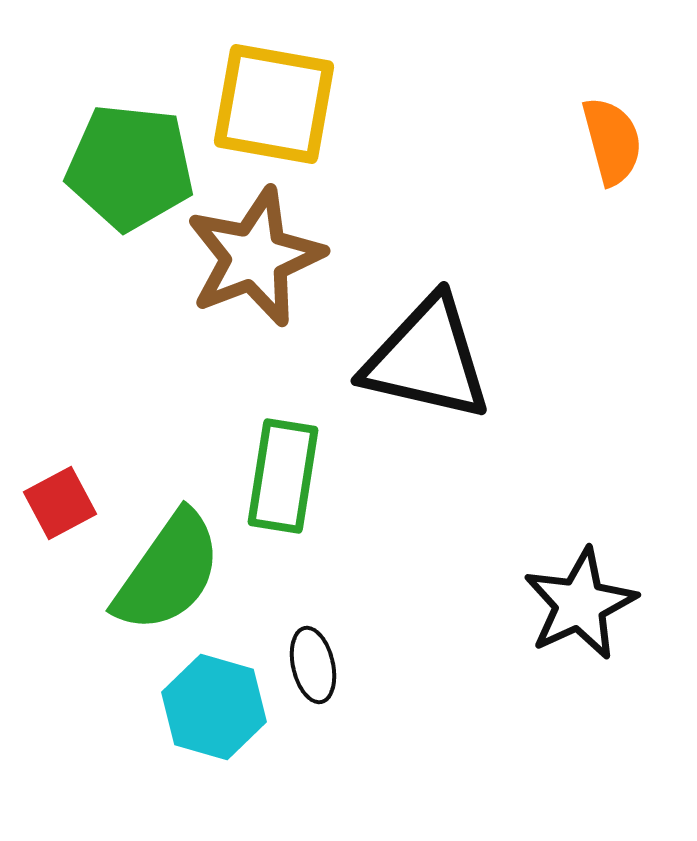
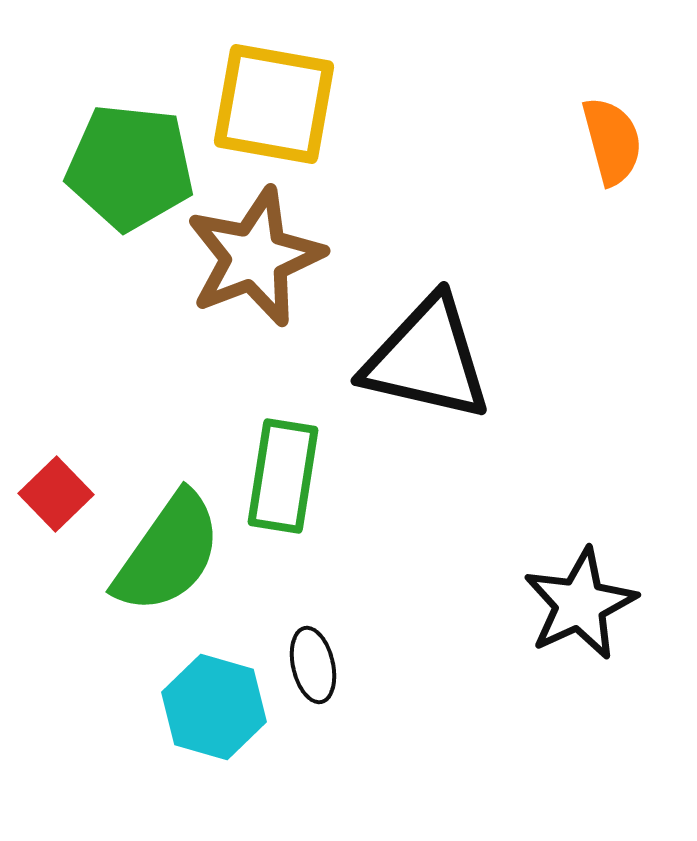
red square: moved 4 px left, 9 px up; rotated 16 degrees counterclockwise
green semicircle: moved 19 px up
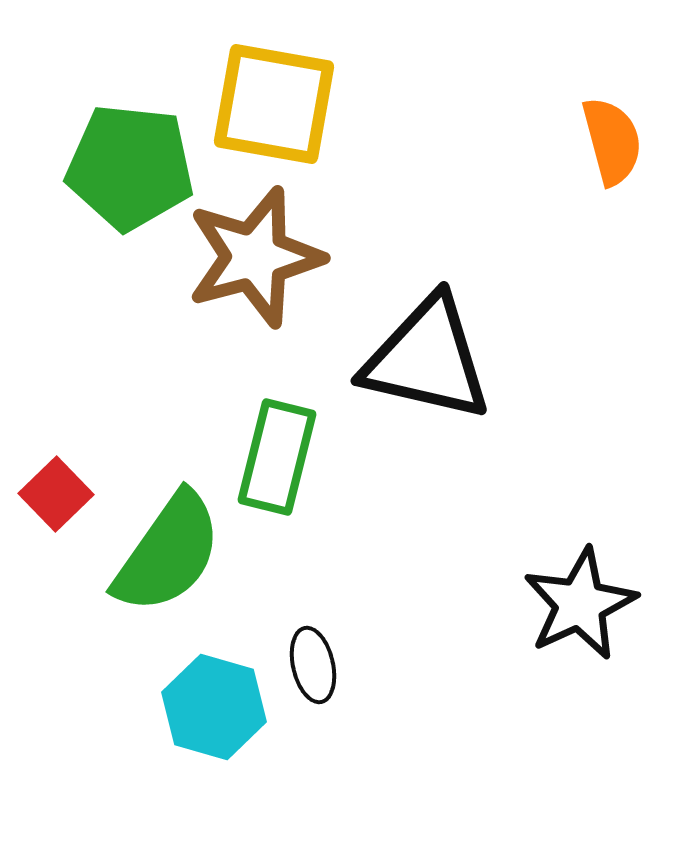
brown star: rotated 6 degrees clockwise
green rectangle: moved 6 px left, 19 px up; rotated 5 degrees clockwise
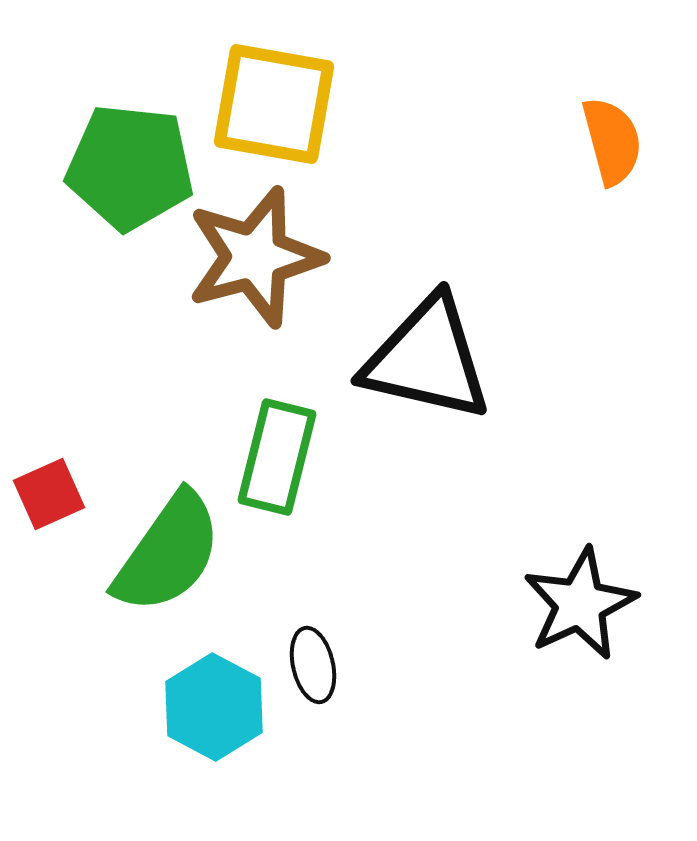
red square: moved 7 px left; rotated 20 degrees clockwise
cyan hexagon: rotated 12 degrees clockwise
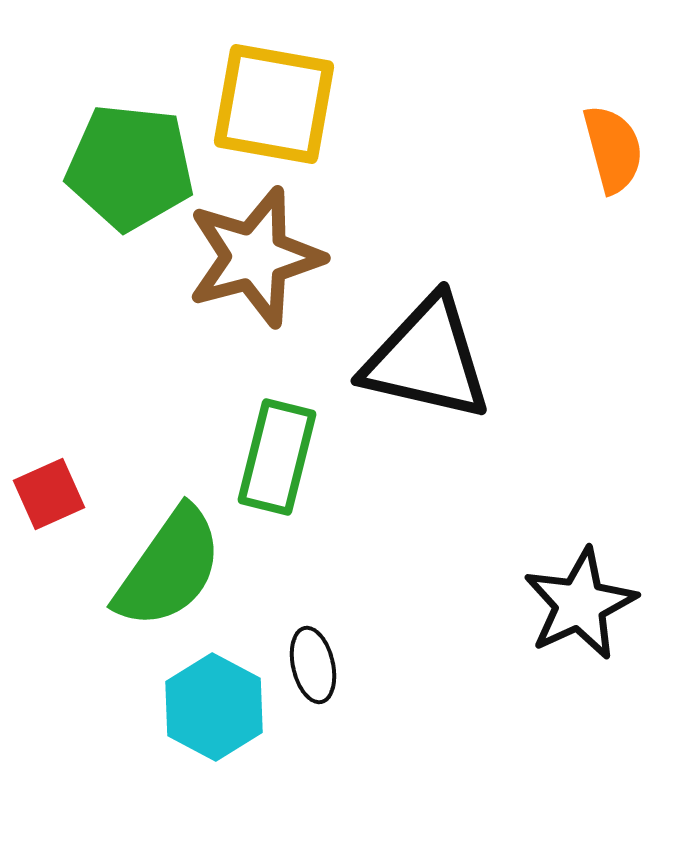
orange semicircle: moved 1 px right, 8 px down
green semicircle: moved 1 px right, 15 px down
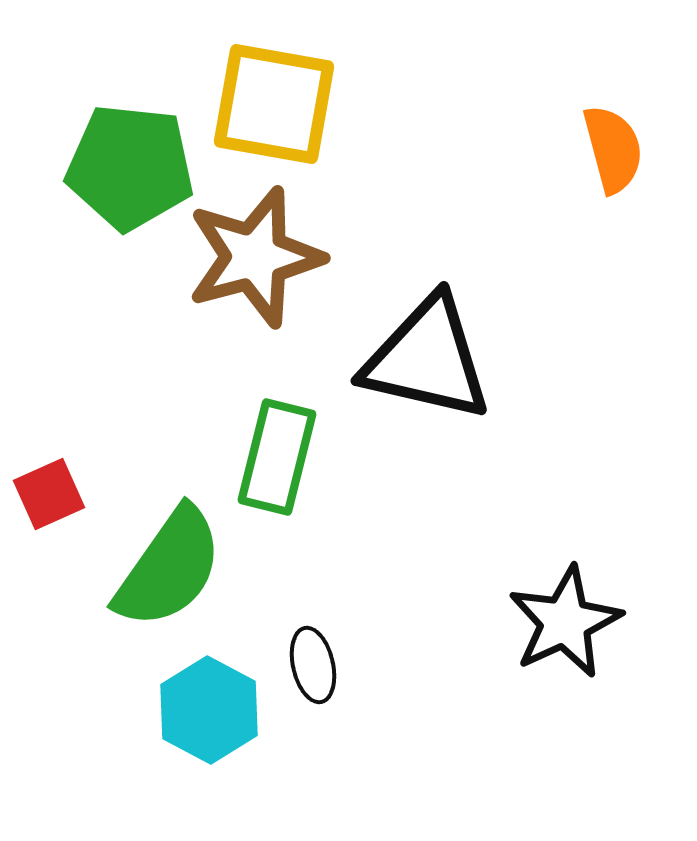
black star: moved 15 px left, 18 px down
cyan hexagon: moved 5 px left, 3 px down
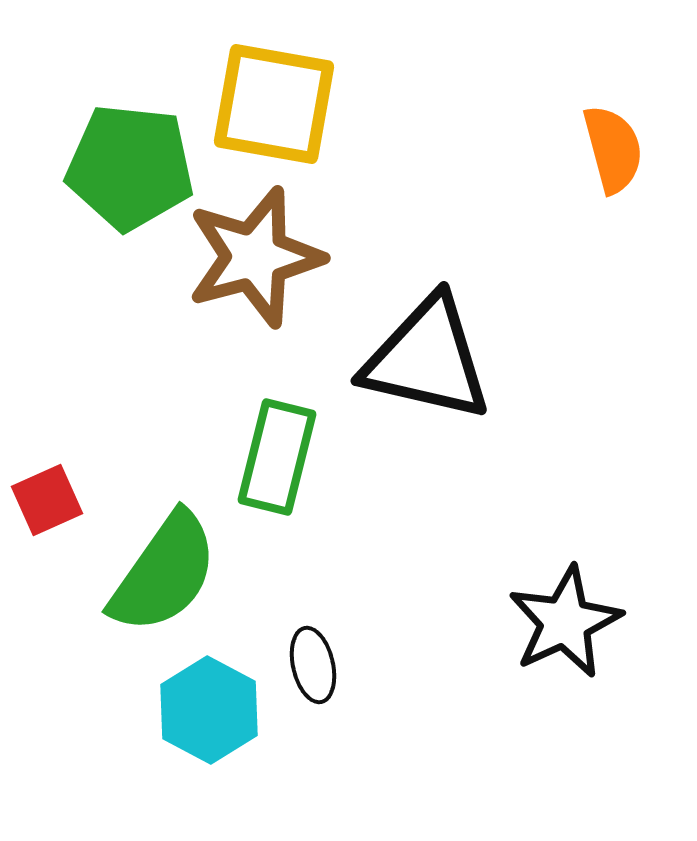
red square: moved 2 px left, 6 px down
green semicircle: moved 5 px left, 5 px down
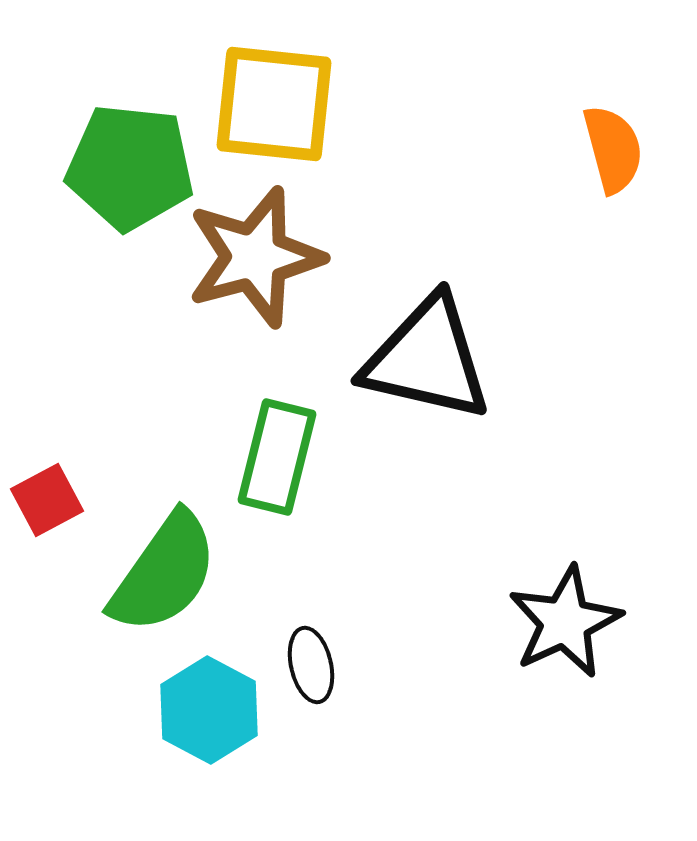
yellow square: rotated 4 degrees counterclockwise
red square: rotated 4 degrees counterclockwise
black ellipse: moved 2 px left
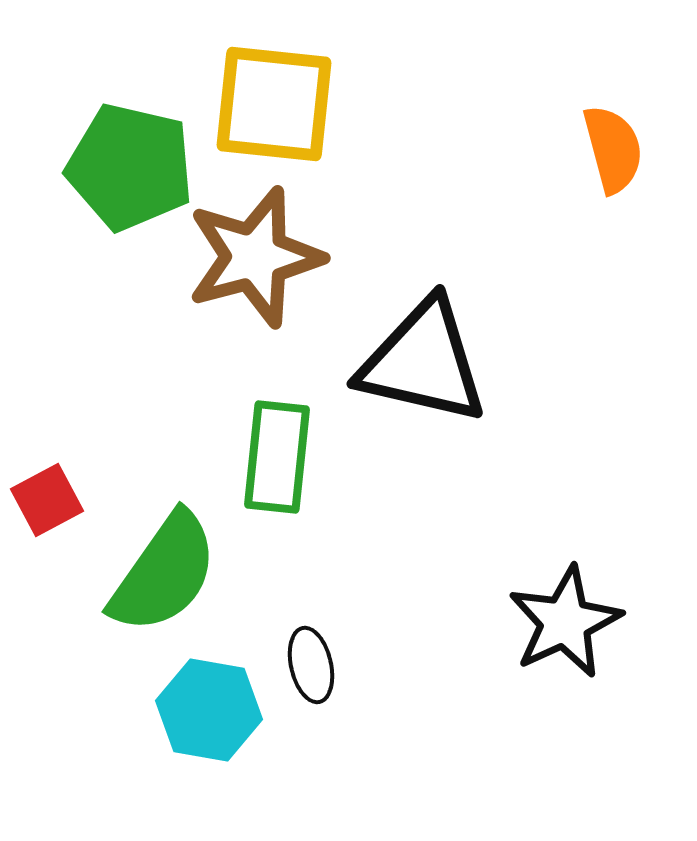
green pentagon: rotated 7 degrees clockwise
black triangle: moved 4 px left, 3 px down
green rectangle: rotated 8 degrees counterclockwise
cyan hexagon: rotated 18 degrees counterclockwise
